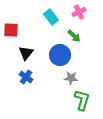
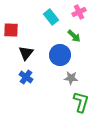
green L-shape: moved 1 px left, 2 px down
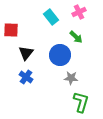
green arrow: moved 2 px right, 1 px down
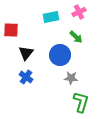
cyan rectangle: rotated 63 degrees counterclockwise
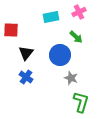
gray star: rotated 16 degrees clockwise
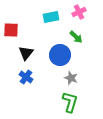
green L-shape: moved 11 px left
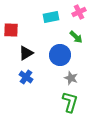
black triangle: rotated 21 degrees clockwise
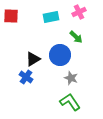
red square: moved 14 px up
black triangle: moved 7 px right, 6 px down
green L-shape: rotated 50 degrees counterclockwise
